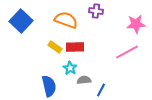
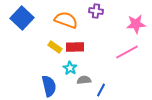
blue square: moved 1 px right, 3 px up
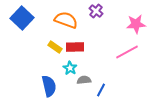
purple cross: rotated 32 degrees clockwise
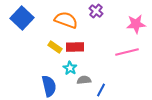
pink line: rotated 15 degrees clockwise
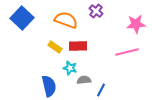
red rectangle: moved 3 px right, 1 px up
cyan star: rotated 16 degrees counterclockwise
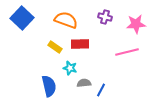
purple cross: moved 9 px right, 6 px down; rotated 24 degrees counterclockwise
red rectangle: moved 2 px right, 2 px up
gray semicircle: moved 3 px down
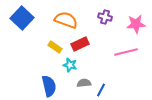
red rectangle: rotated 24 degrees counterclockwise
pink line: moved 1 px left
cyan star: moved 3 px up
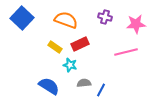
blue semicircle: rotated 45 degrees counterclockwise
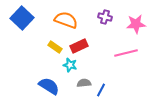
red rectangle: moved 1 px left, 2 px down
pink line: moved 1 px down
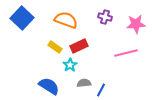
cyan star: rotated 24 degrees clockwise
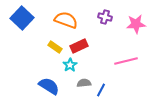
pink line: moved 8 px down
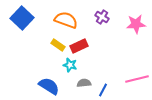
purple cross: moved 3 px left; rotated 16 degrees clockwise
yellow rectangle: moved 3 px right, 2 px up
pink line: moved 11 px right, 18 px down
cyan star: rotated 24 degrees counterclockwise
blue line: moved 2 px right
